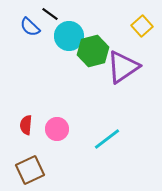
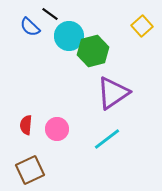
purple triangle: moved 10 px left, 26 px down
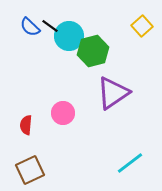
black line: moved 12 px down
pink circle: moved 6 px right, 16 px up
cyan line: moved 23 px right, 24 px down
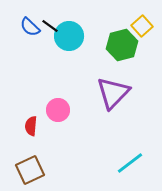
green hexagon: moved 29 px right, 6 px up
purple triangle: rotated 12 degrees counterclockwise
pink circle: moved 5 px left, 3 px up
red semicircle: moved 5 px right, 1 px down
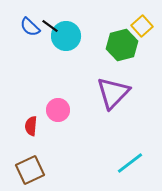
cyan circle: moved 3 px left
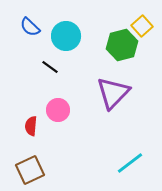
black line: moved 41 px down
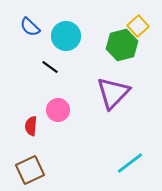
yellow square: moved 4 px left
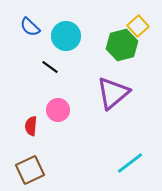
purple triangle: rotated 6 degrees clockwise
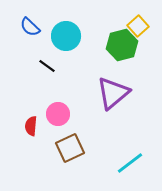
black line: moved 3 px left, 1 px up
pink circle: moved 4 px down
brown square: moved 40 px right, 22 px up
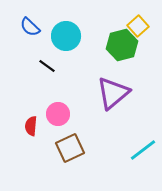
cyan line: moved 13 px right, 13 px up
